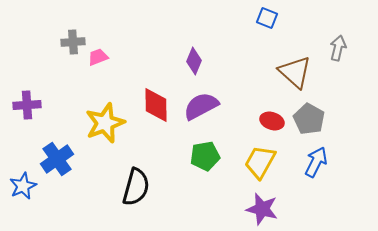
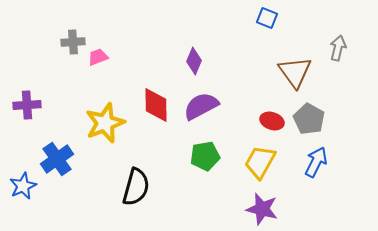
brown triangle: rotated 12 degrees clockwise
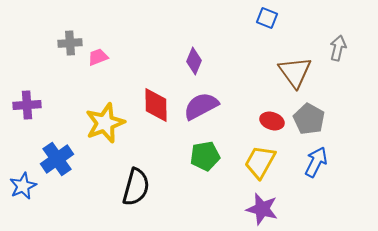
gray cross: moved 3 px left, 1 px down
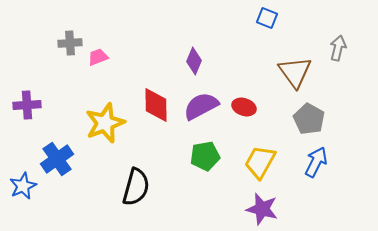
red ellipse: moved 28 px left, 14 px up
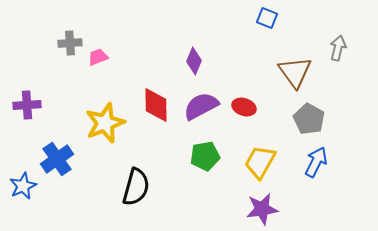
purple star: rotated 24 degrees counterclockwise
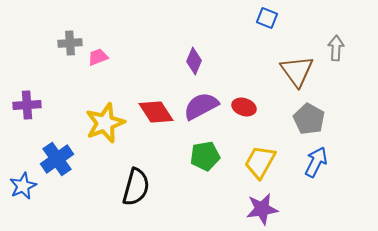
gray arrow: moved 2 px left; rotated 10 degrees counterclockwise
brown triangle: moved 2 px right, 1 px up
red diamond: moved 7 px down; rotated 33 degrees counterclockwise
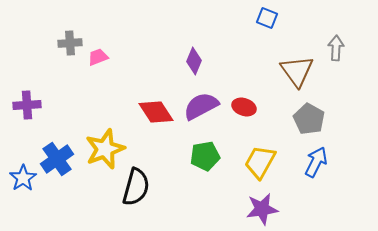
yellow star: moved 26 px down
blue star: moved 8 px up; rotated 8 degrees counterclockwise
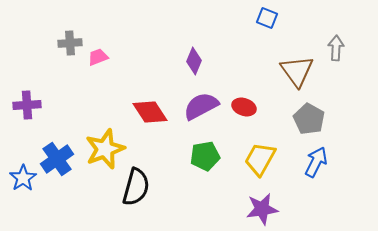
red diamond: moved 6 px left
yellow trapezoid: moved 3 px up
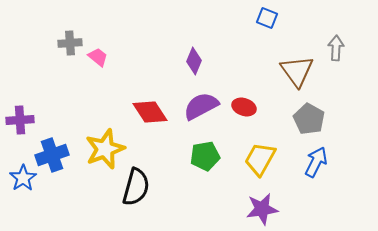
pink trapezoid: rotated 60 degrees clockwise
purple cross: moved 7 px left, 15 px down
blue cross: moved 5 px left, 4 px up; rotated 16 degrees clockwise
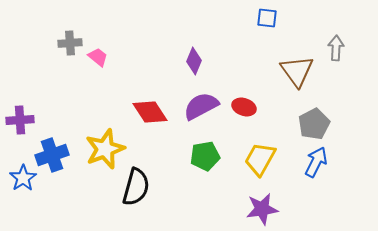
blue square: rotated 15 degrees counterclockwise
gray pentagon: moved 5 px right, 5 px down; rotated 16 degrees clockwise
